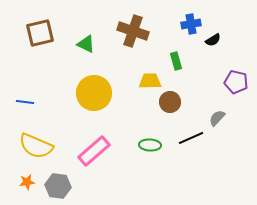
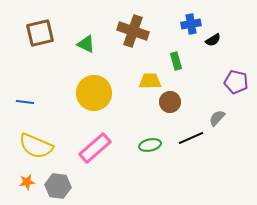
green ellipse: rotated 15 degrees counterclockwise
pink rectangle: moved 1 px right, 3 px up
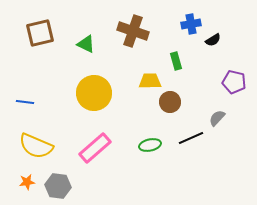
purple pentagon: moved 2 px left
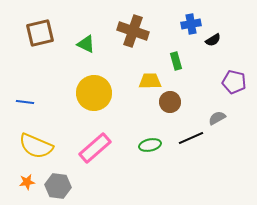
gray semicircle: rotated 18 degrees clockwise
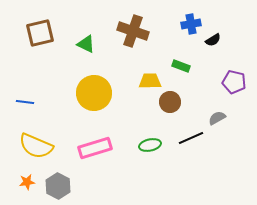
green rectangle: moved 5 px right, 5 px down; rotated 54 degrees counterclockwise
pink rectangle: rotated 24 degrees clockwise
gray hexagon: rotated 20 degrees clockwise
